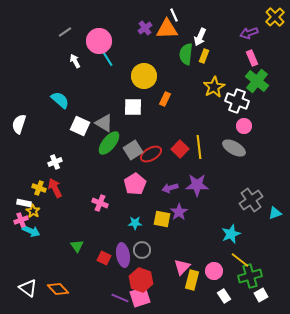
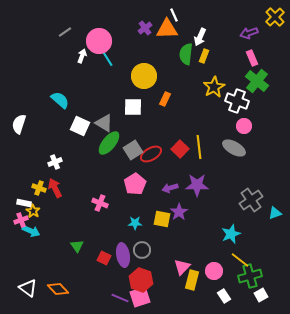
white arrow at (75, 61): moved 7 px right, 5 px up; rotated 48 degrees clockwise
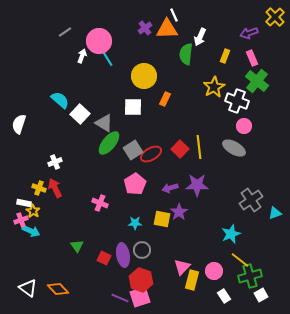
yellow rectangle at (204, 56): moved 21 px right
white square at (80, 126): moved 12 px up; rotated 18 degrees clockwise
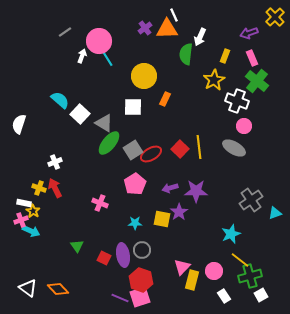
yellow star at (214, 87): moved 7 px up
purple star at (197, 185): moved 1 px left, 6 px down
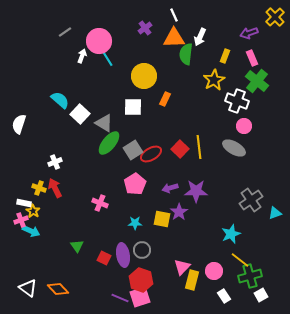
orange triangle at (167, 29): moved 7 px right, 9 px down
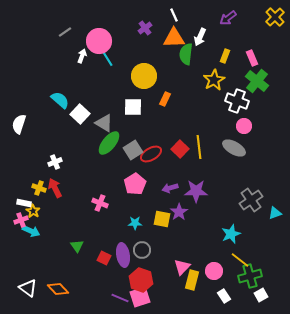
purple arrow at (249, 33): moved 21 px left, 15 px up; rotated 18 degrees counterclockwise
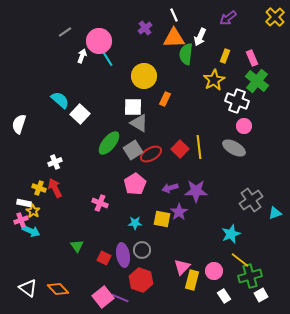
gray triangle at (104, 123): moved 35 px right
pink square at (140, 297): moved 37 px left; rotated 20 degrees counterclockwise
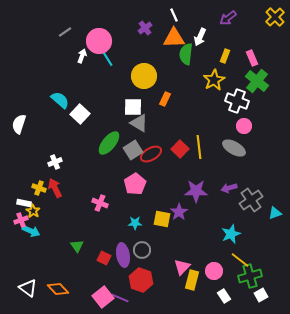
purple arrow at (170, 188): moved 59 px right
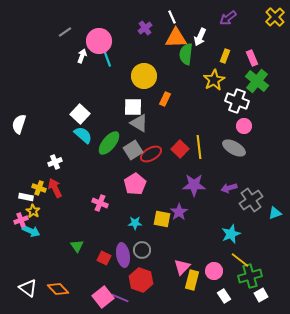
white line at (174, 15): moved 2 px left, 2 px down
orange triangle at (174, 38): moved 2 px right
cyan line at (107, 58): rotated 12 degrees clockwise
cyan semicircle at (60, 100): moved 23 px right, 35 px down
purple star at (196, 191): moved 2 px left, 6 px up
white rectangle at (24, 203): moved 2 px right, 6 px up
